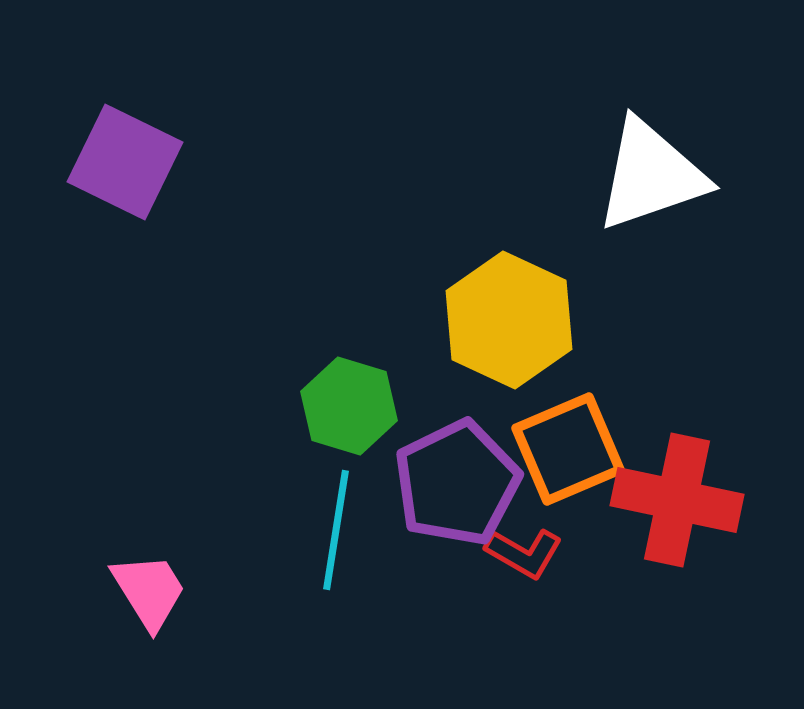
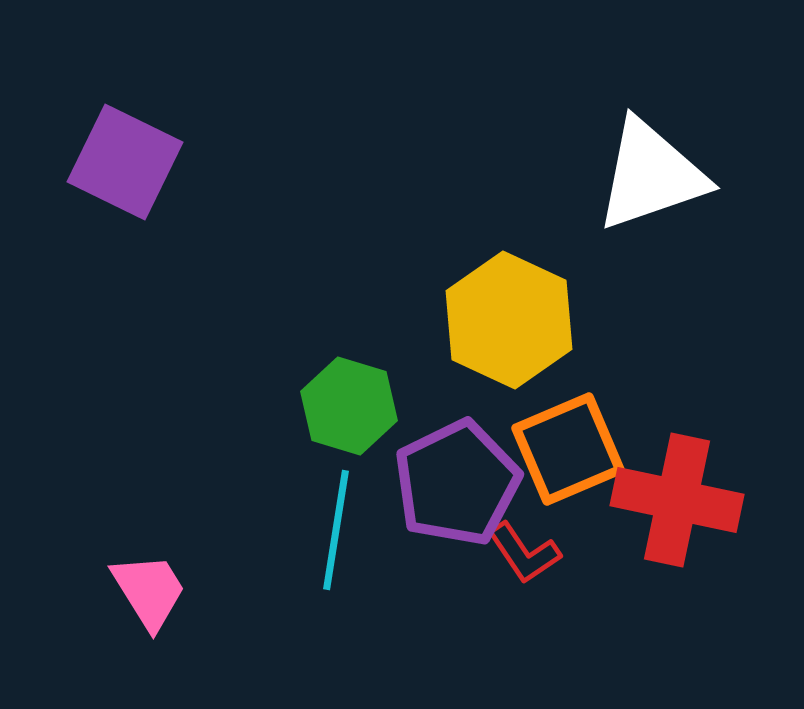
red L-shape: rotated 26 degrees clockwise
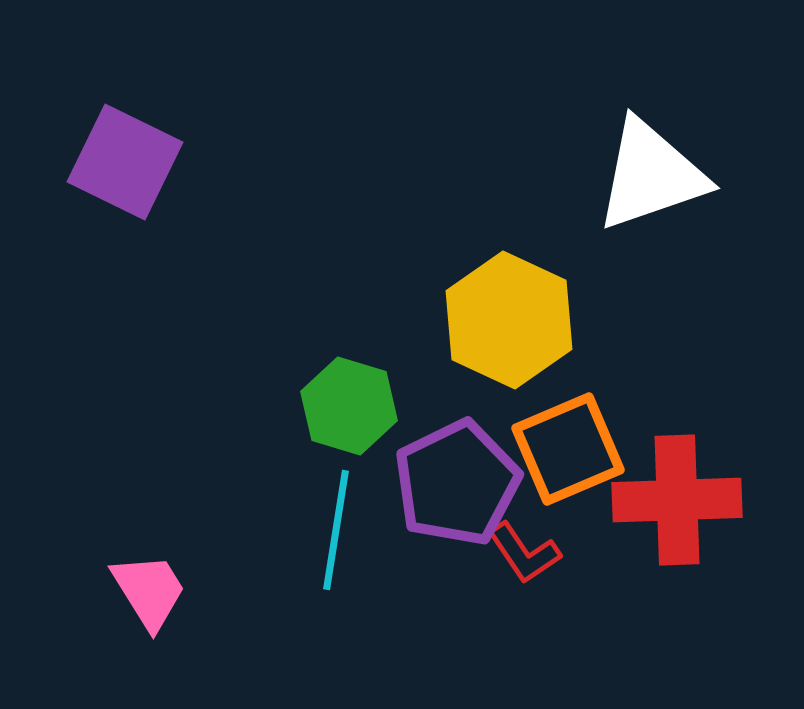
red cross: rotated 14 degrees counterclockwise
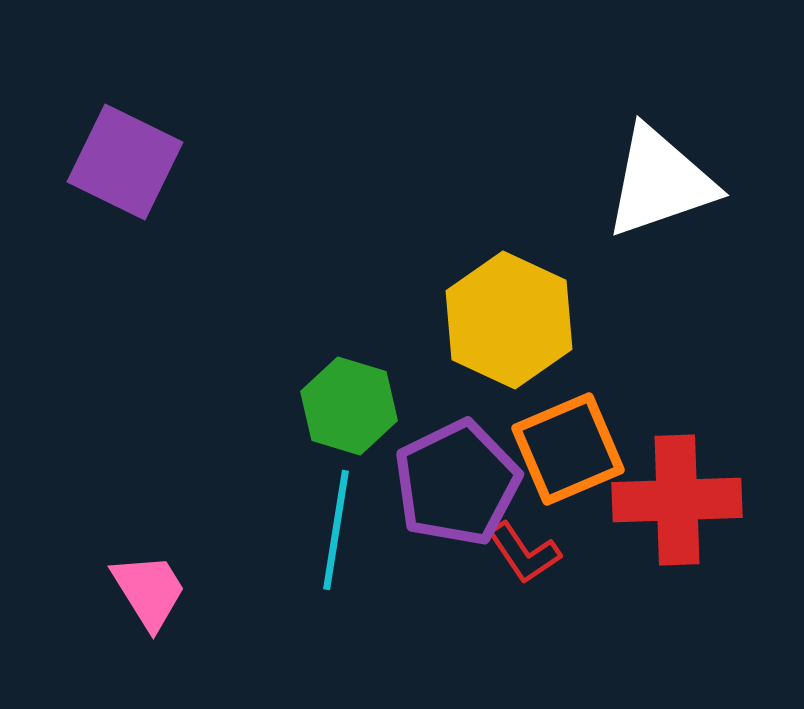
white triangle: moved 9 px right, 7 px down
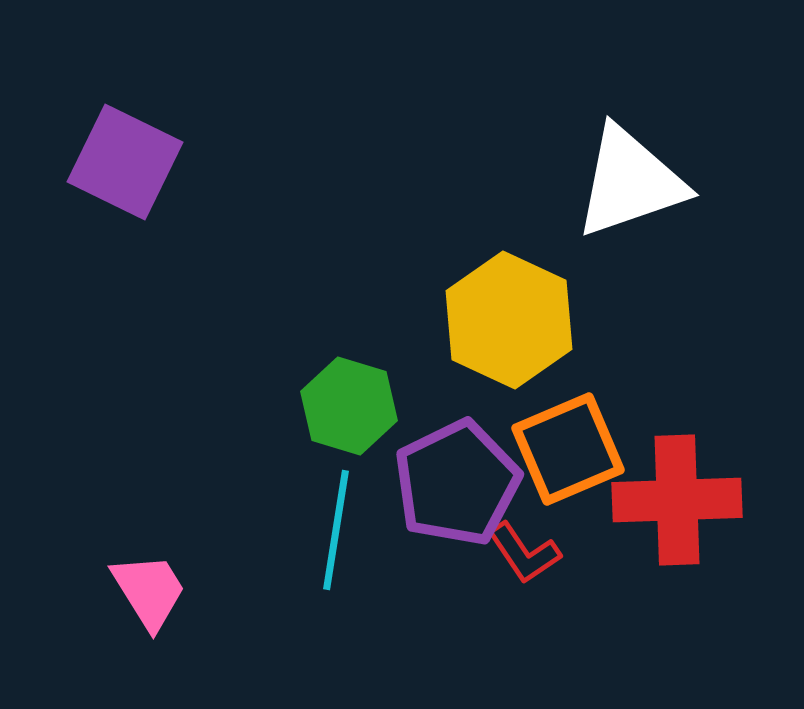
white triangle: moved 30 px left
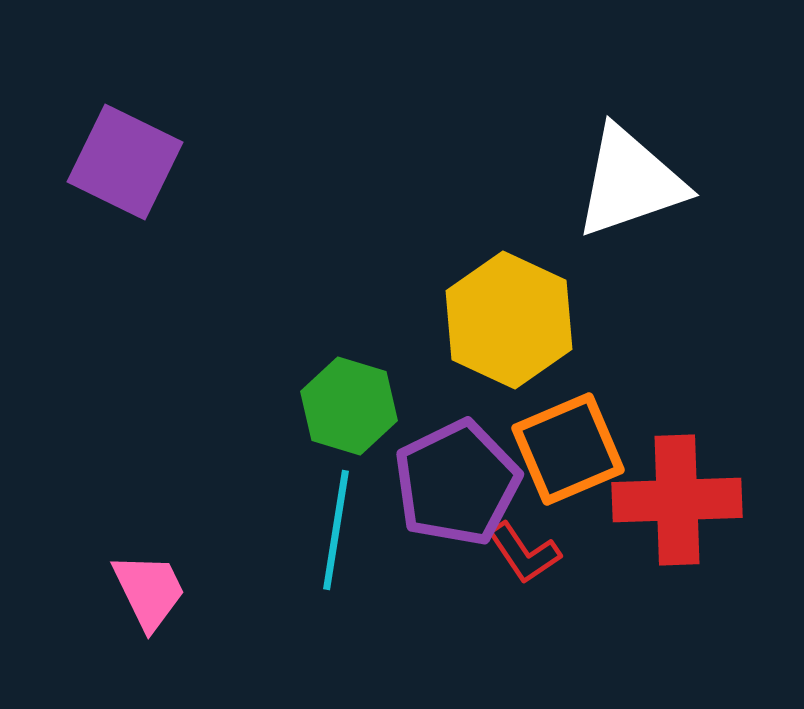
pink trapezoid: rotated 6 degrees clockwise
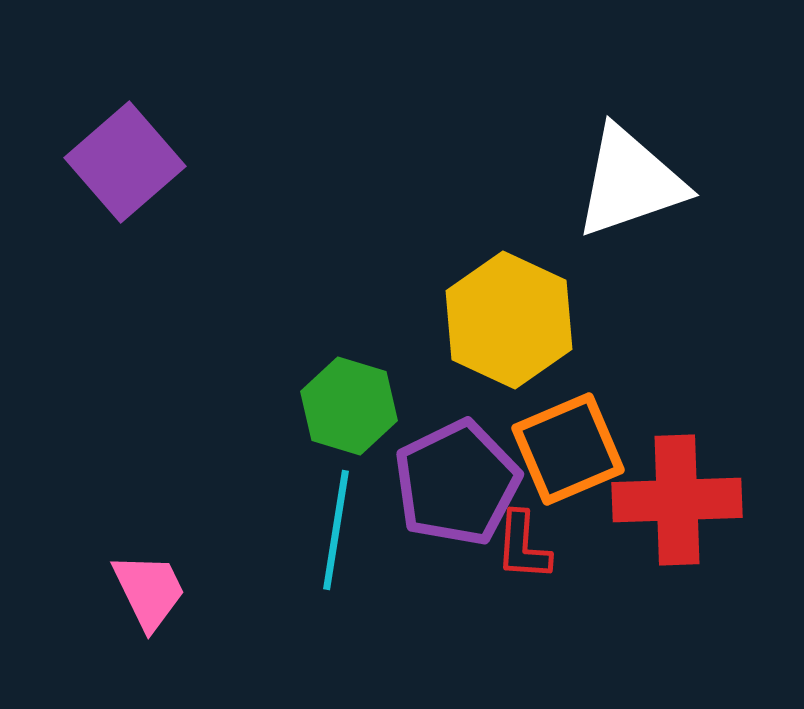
purple square: rotated 23 degrees clockwise
red L-shape: moved 1 px left, 7 px up; rotated 38 degrees clockwise
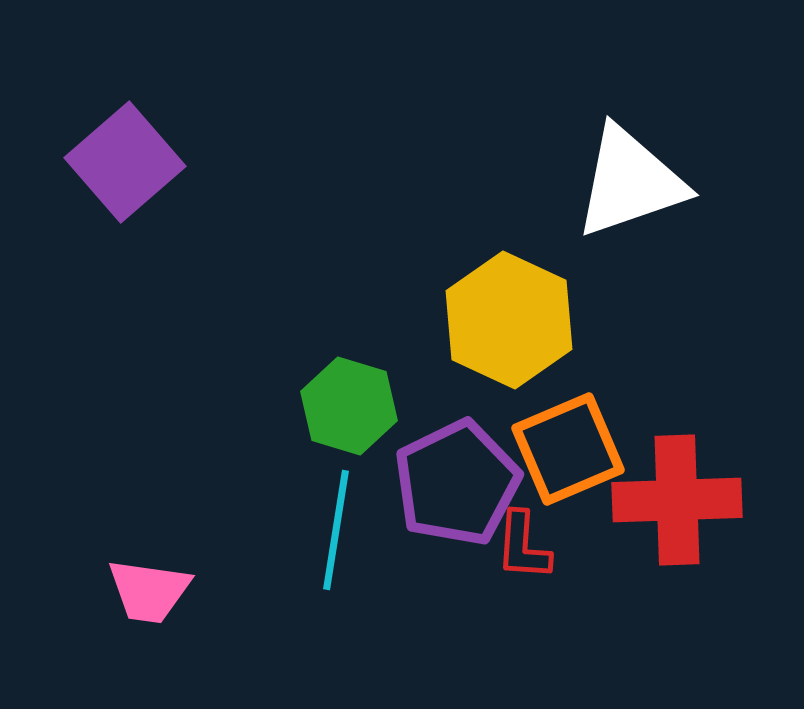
pink trapezoid: rotated 124 degrees clockwise
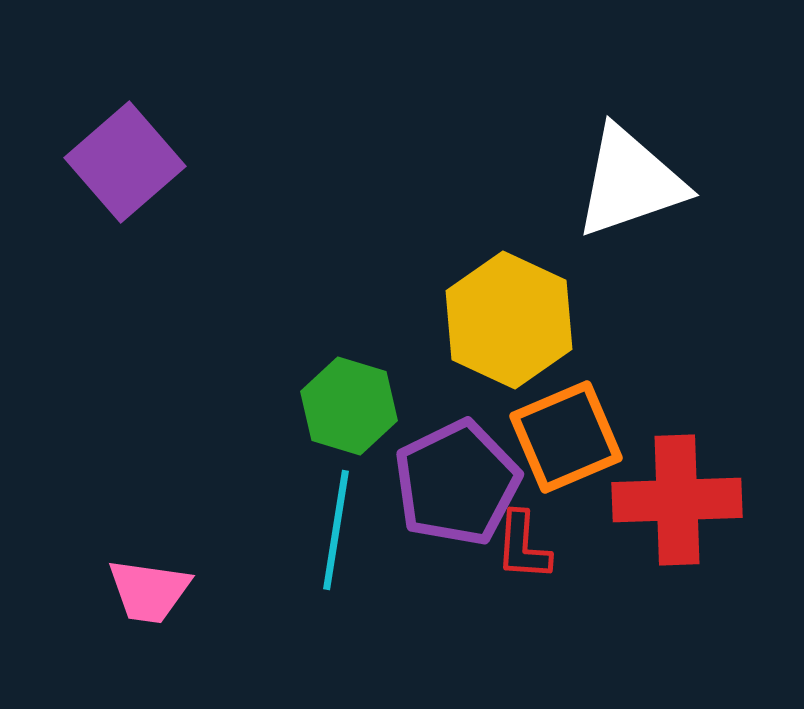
orange square: moved 2 px left, 12 px up
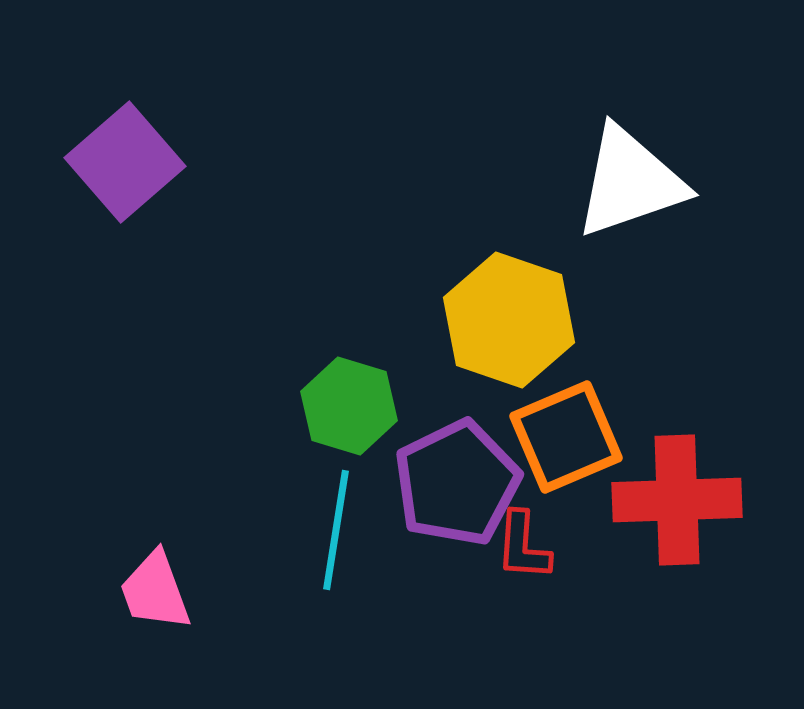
yellow hexagon: rotated 6 degrees counterclockwise
pink trapezoid: moved 6 px right; rotated 62 degrees clockwise
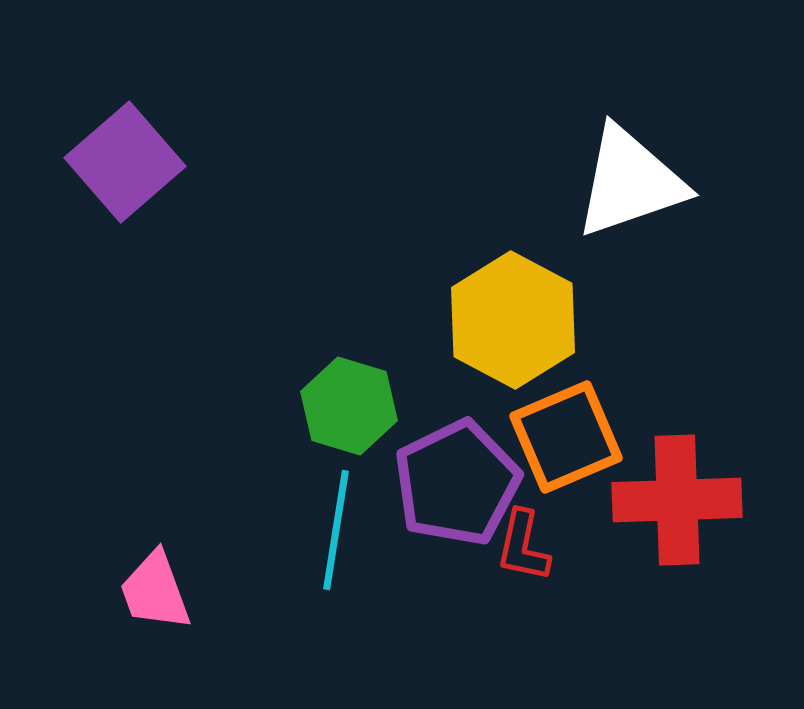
yellow hexagon: moved 4 px right; rotated 9 degrees clockwise
red L-shape: rotated 8 degrees clockwise
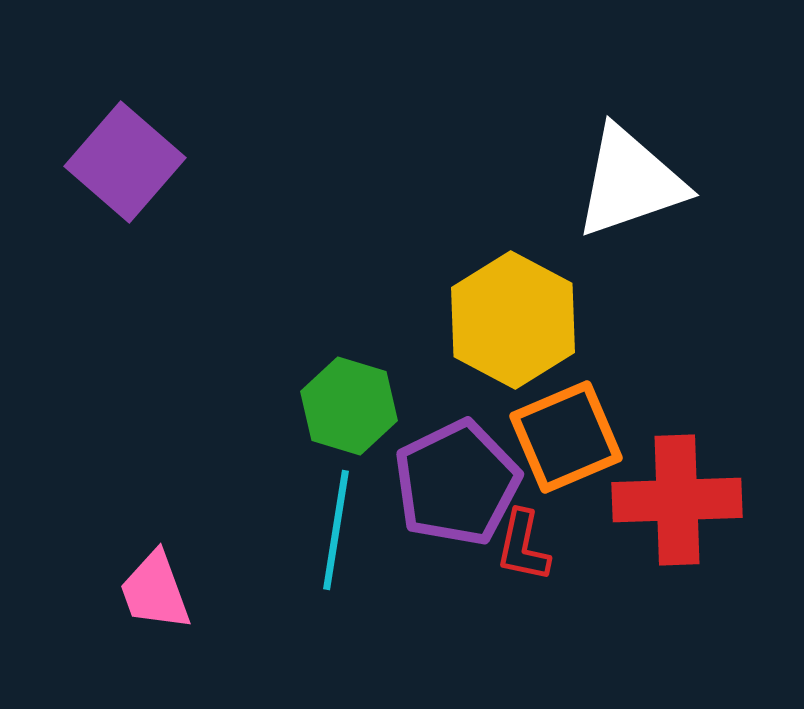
purple square: rotated 8 degrees counterclockwise
